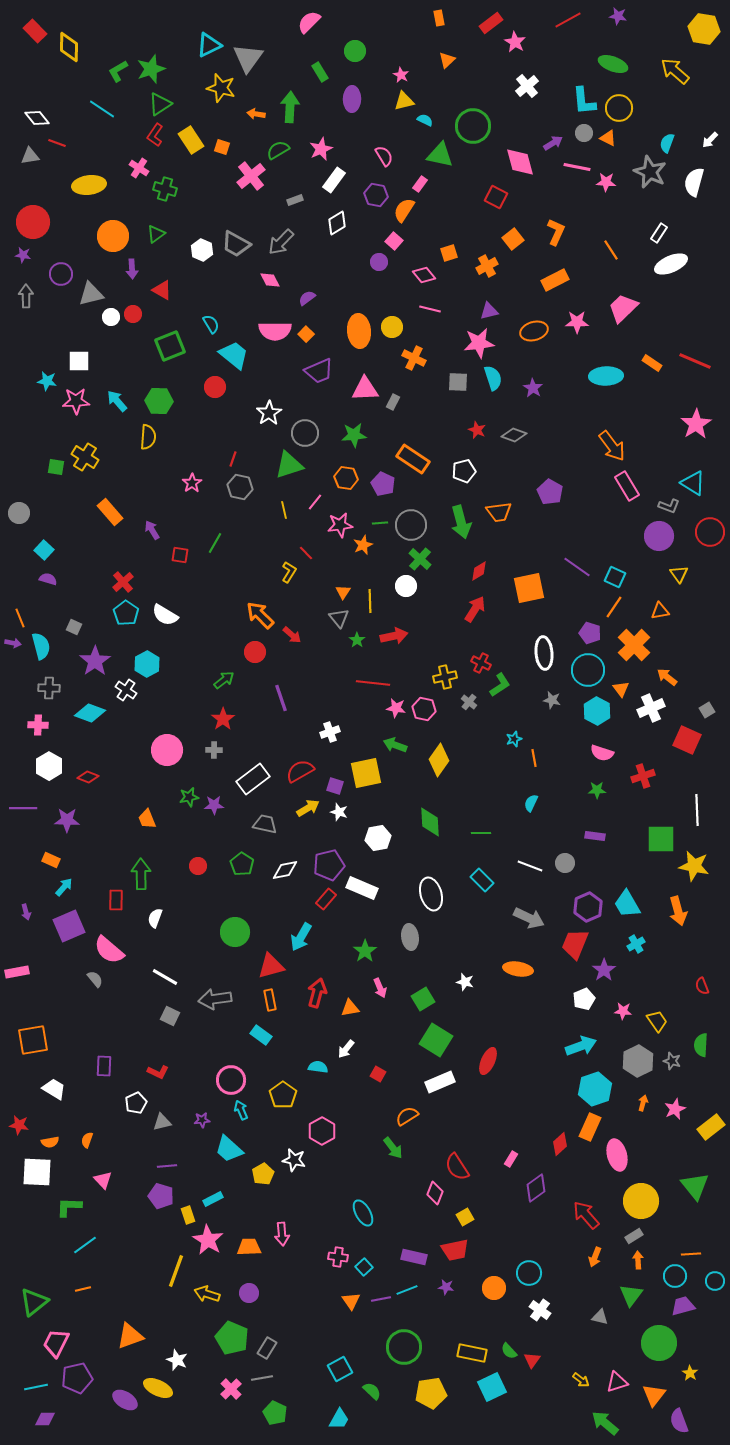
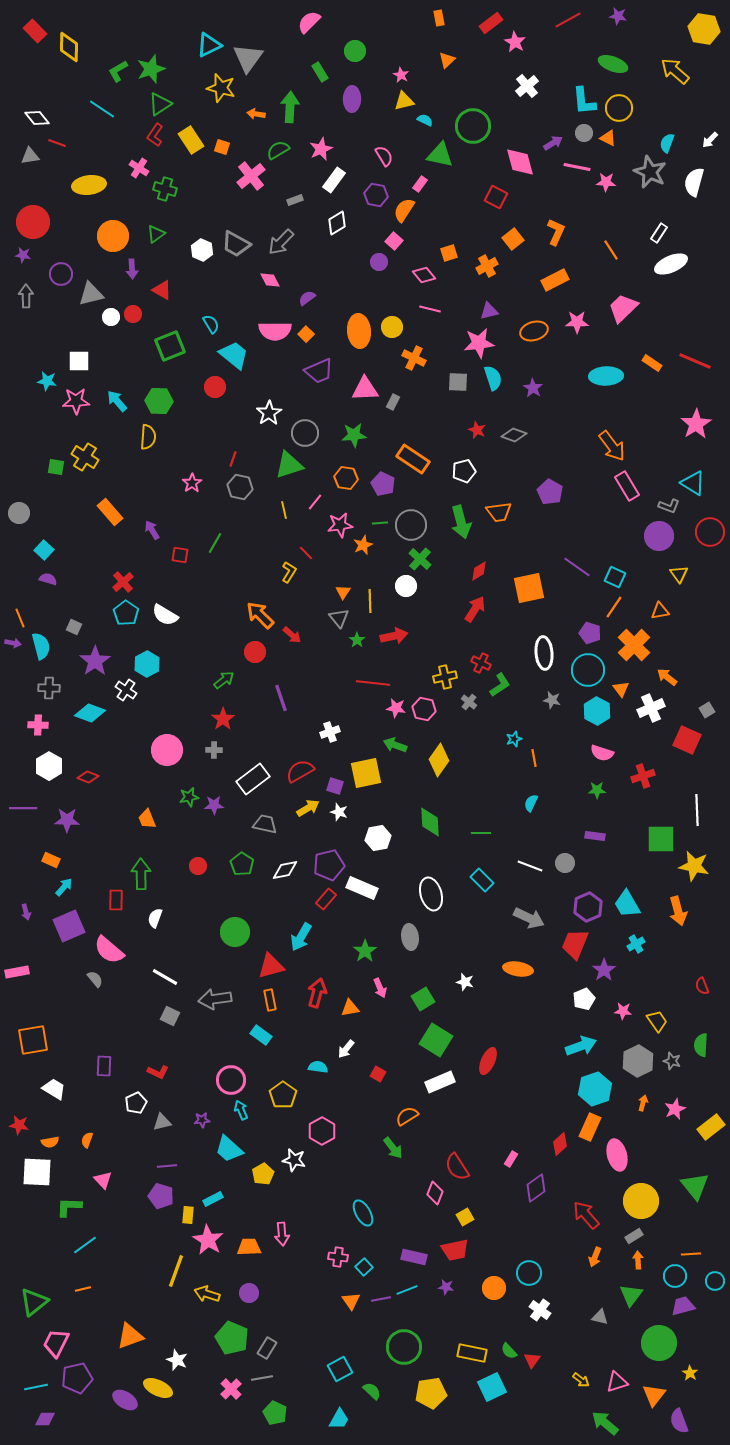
yellow rectangle at (188, 1215): rotated 24 degrees clockwise
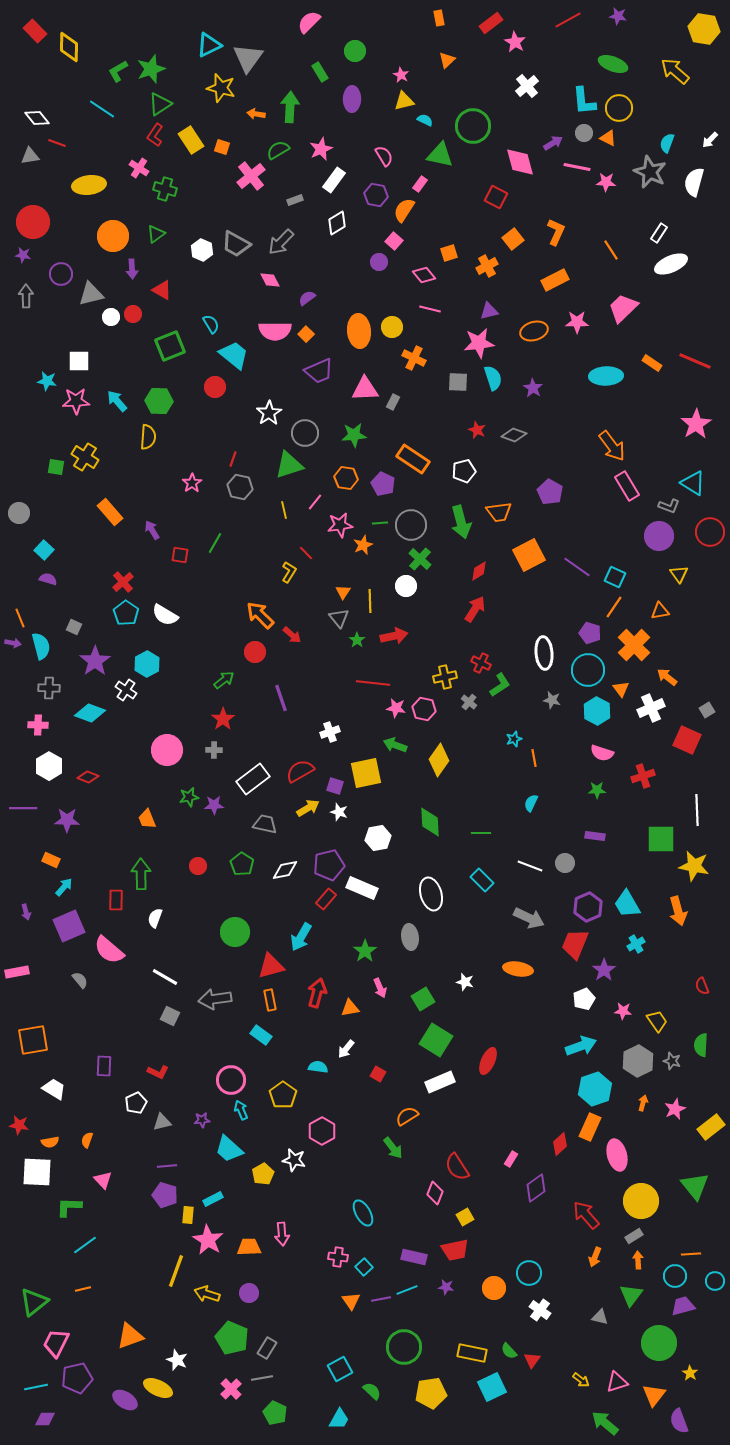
orange square at (529, 588): moved 33 px up; rotated 16 degrees counterclockwise
gray semicircle at (95, 979): moved 15 px left, 1 px down
purple pentagon at (161, 1196): moved 4 px right, 1 px up
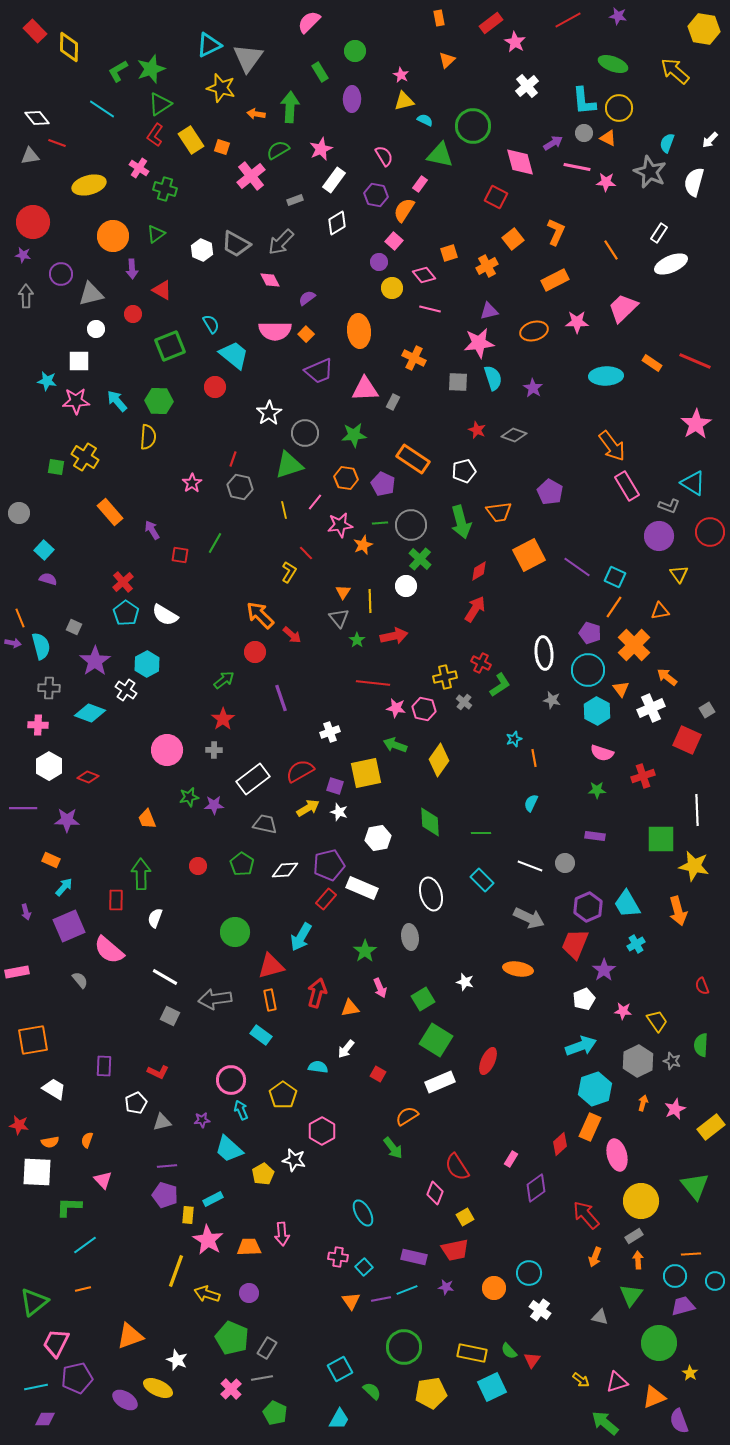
yellow ellipse at (89, 185): rotated 8 degrees counterclockwise
white circle at (111, 317): moved 15 px left, 12 px down
yellow circle at (392, 327): moved 39 px up
gray cross at (469, 702): moved 5 px left
white diamond at (285, 870): rotated 8 degrees clockwise
orange triangle at (654, 1395): moved 2 px down; rotated 30 degrees clockwise
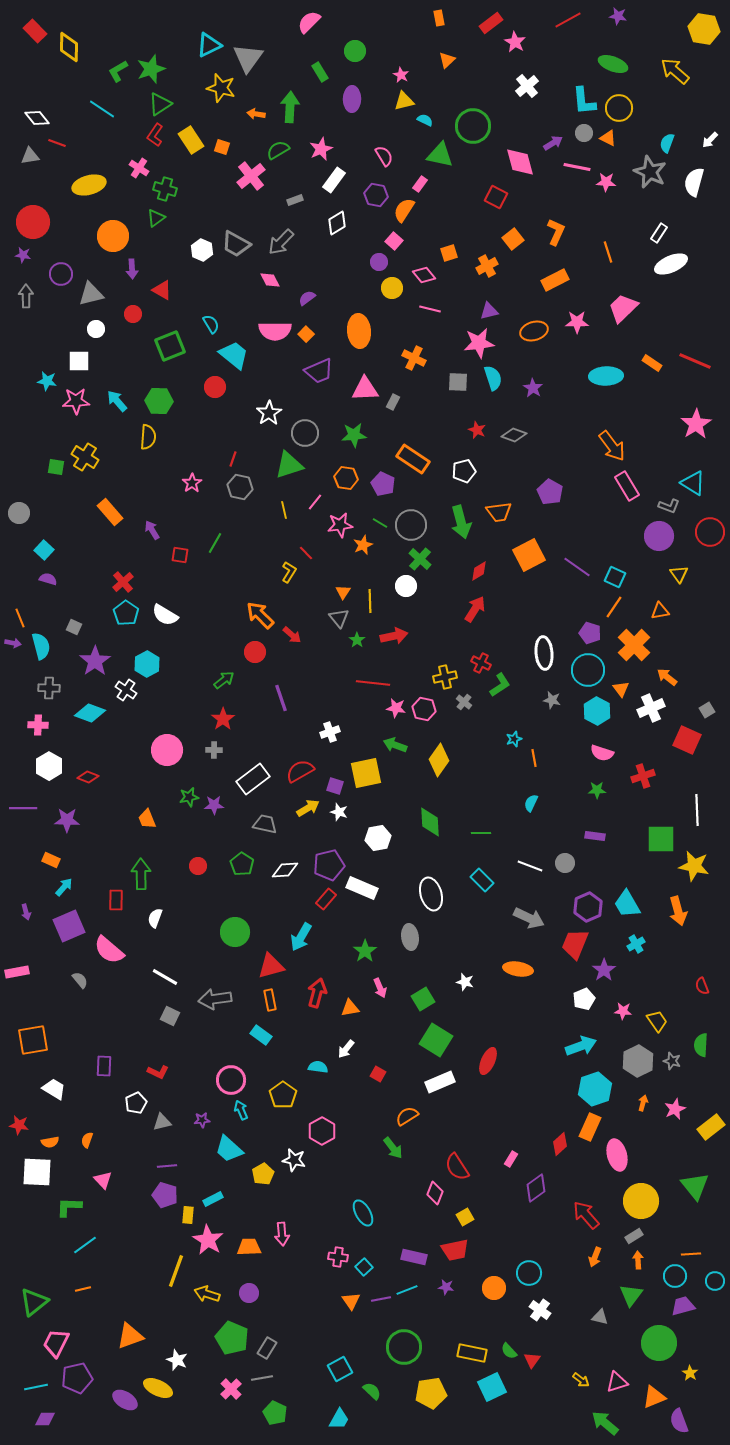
green triangle at (156, 234): moved 16 px up
orange line at (611, 250): moved 3 px left, 2 px down; rotated 15 degrees clockwise
green line at (380, 523): rotated 35 degrees clockwise
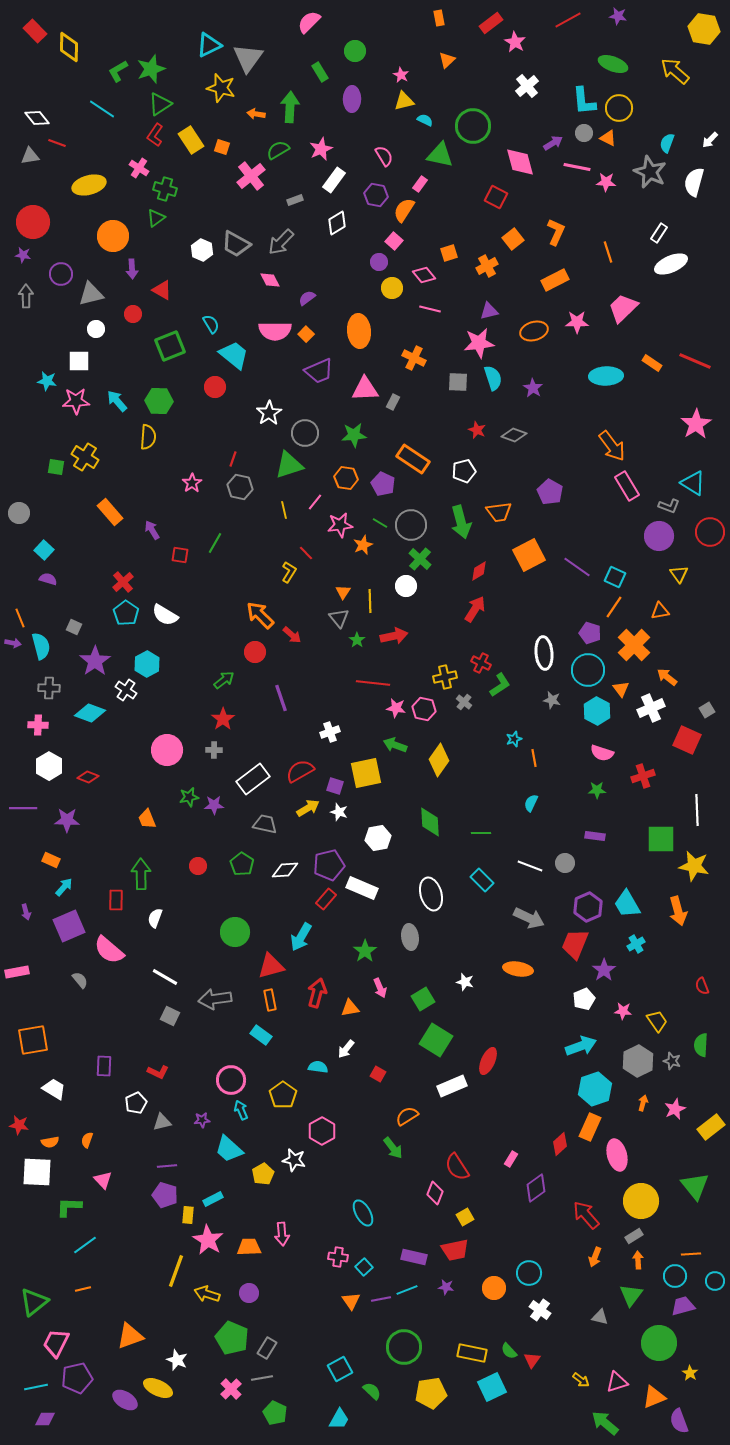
white rectangle at (440, 1082): moved 12 px right, 4 px down
